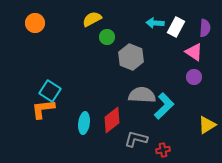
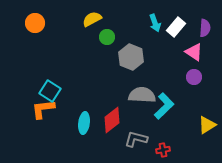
cyan arrow: rotated 114 degrees counterclockwise
white rectangle: rotated 12 degrees clockwise
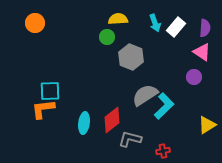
yellow semicircle: moved 26 px right; rotated 24 degrees clockwise
pink triangle: moved 8 px right
cyan square: rotated 35 degrees counterclockwise
gray semicircle: moved 3 px right; rotated 36 degrees counterclockwise
gray L-shape: moved 6 px left
red cross: moved 1 px down
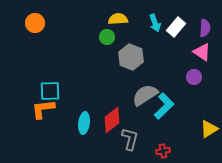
yellow triangle: moved 2 px right, 4 px down
gray L-shape: rotated 90 degrees clockwise
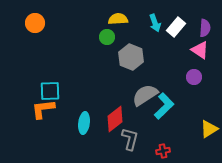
pink triangle: moved 2 px left, 2 px up
red diamond: moved 3 px right, 1 px up
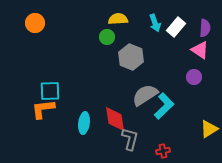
red diamond: rotated 60 degrees counterclockwise
